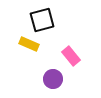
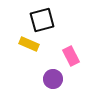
pink rectangle: rotated 12 degrees clockwise
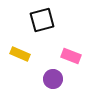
yellow rectangle: moved 9 px left, 10 px down
pink rectangle: rotated 42 degrees counterclockwise
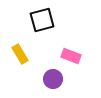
yellow rectangle: rotated 36 degrees clockwise
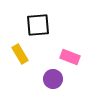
black square: moved 4 px left, 5 px down; rotated 10 degrees clockwise
pink rectangle: moved 1 px left, 1 px down
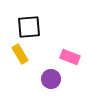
black square: moved 9 px left, 2 px down
purple circle: moved 2 px left
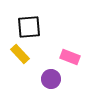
yellow rectangle: rotated 12 degrees counterclockwise
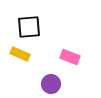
yellow rectangle: rotated 24 degrees counterclockwise
purple circle: moved 5 px down
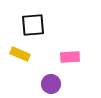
black square: moved 4 px right, 2 px up
pink rectangle: rotated 24 degrees counterclockwise
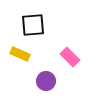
pink rectangle: rotated 48 degrees clockwise
purple circle: moved 5 px left, 3 px up
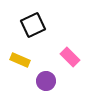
black square: rotated 20 degrees counterclockwise
yellow rectangle: moved 6 px down
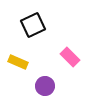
yellow rectangle: moved 2 px left, 2 px down
purple circle: moved 1 px left, 5 px down
